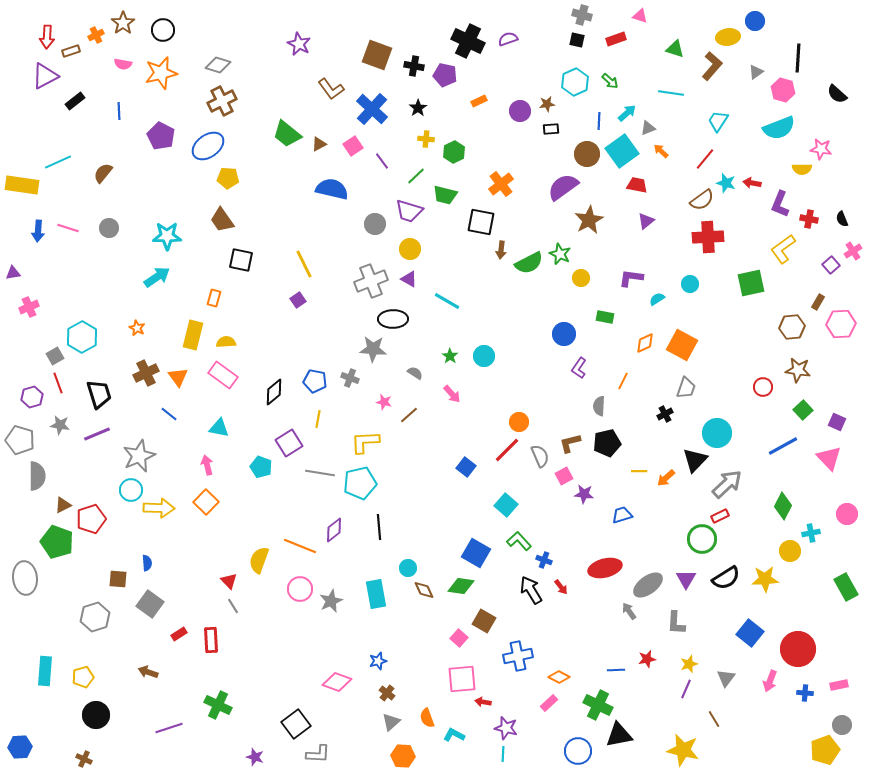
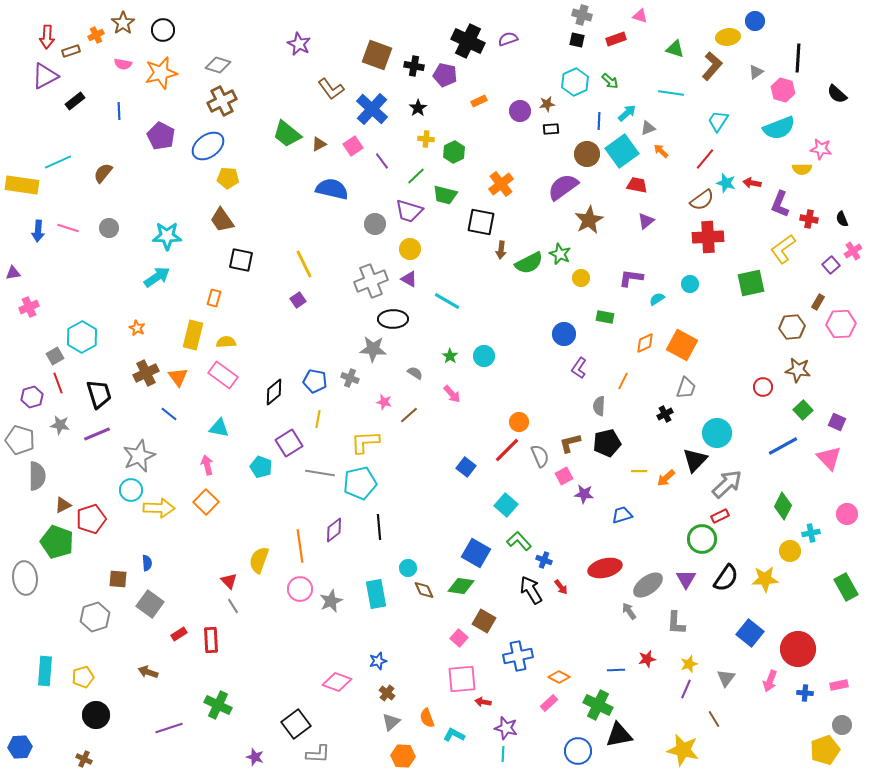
orange line at (300, 546): rotated 60 degrees clockwise
black semicircle at (726, 578): rotated 24 degrees counterclockwise
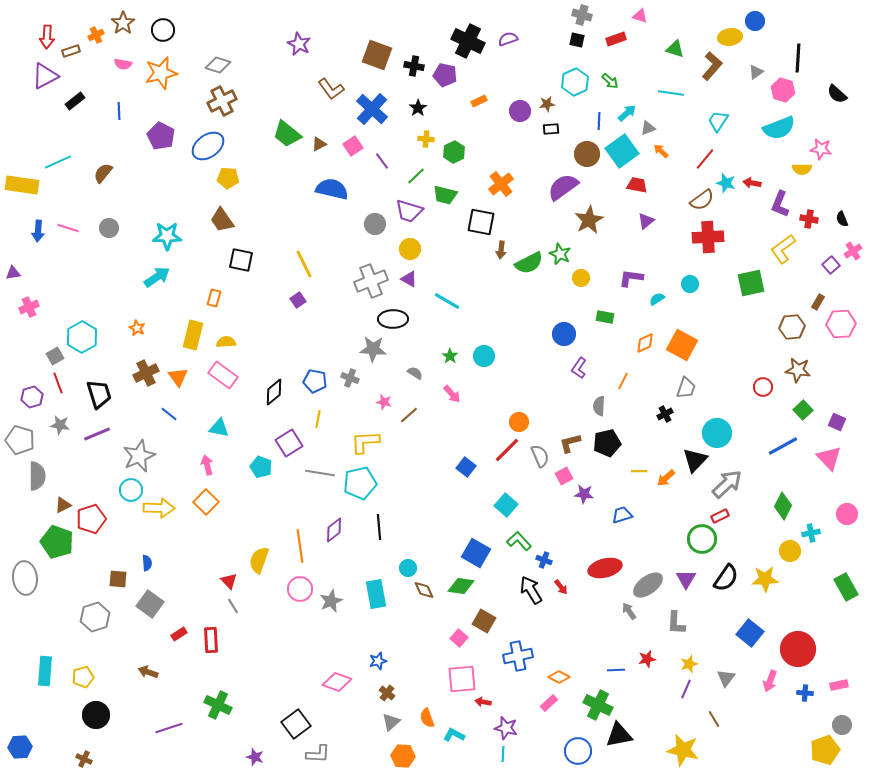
yellow ellipse at (728, 37): moved 2 px right
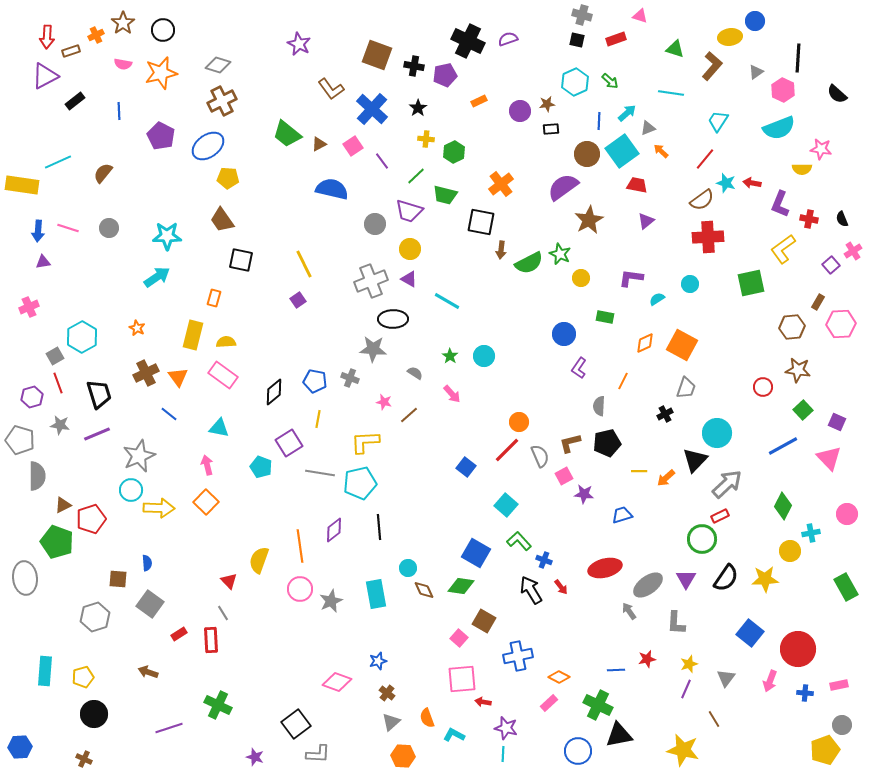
purple pentagon at (445, 75): rotated 25 degrees counterclockwise
pink hexagon at (783, 90): rotated 10 degrees clockwise
purple triangle at (13, 273): moved 30 px right, 11 px up
gray line at (233, 606): moved 10 px left, 7 px down
black circle at (96, 715): moved 2 px left, 1 px up
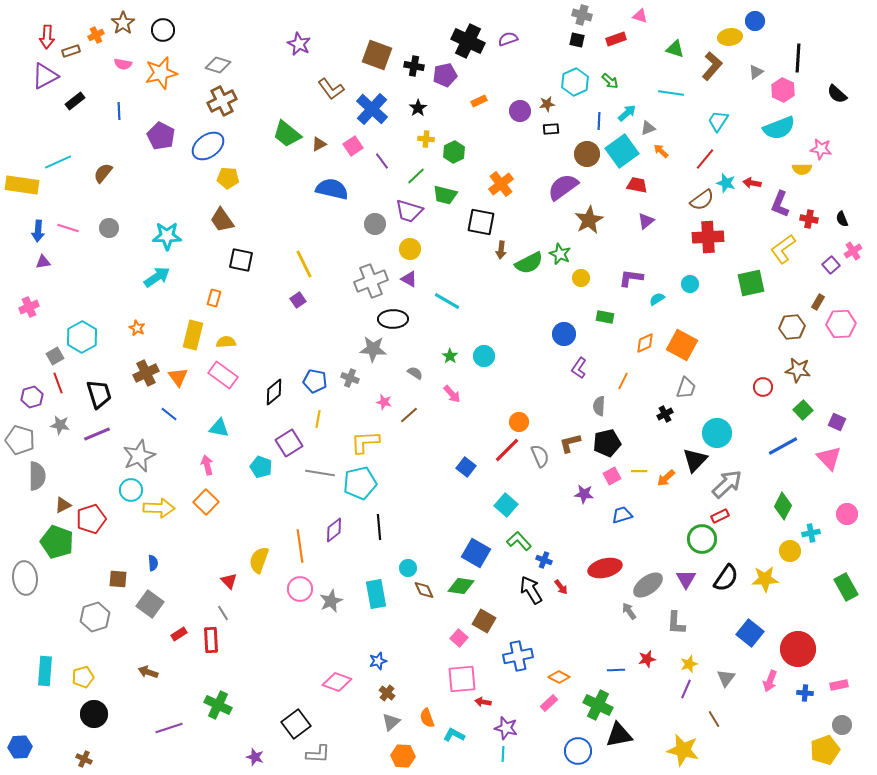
pink square at (564, 476): moved 48 px right
blue semicircle at (147, 563): moved 6 px right
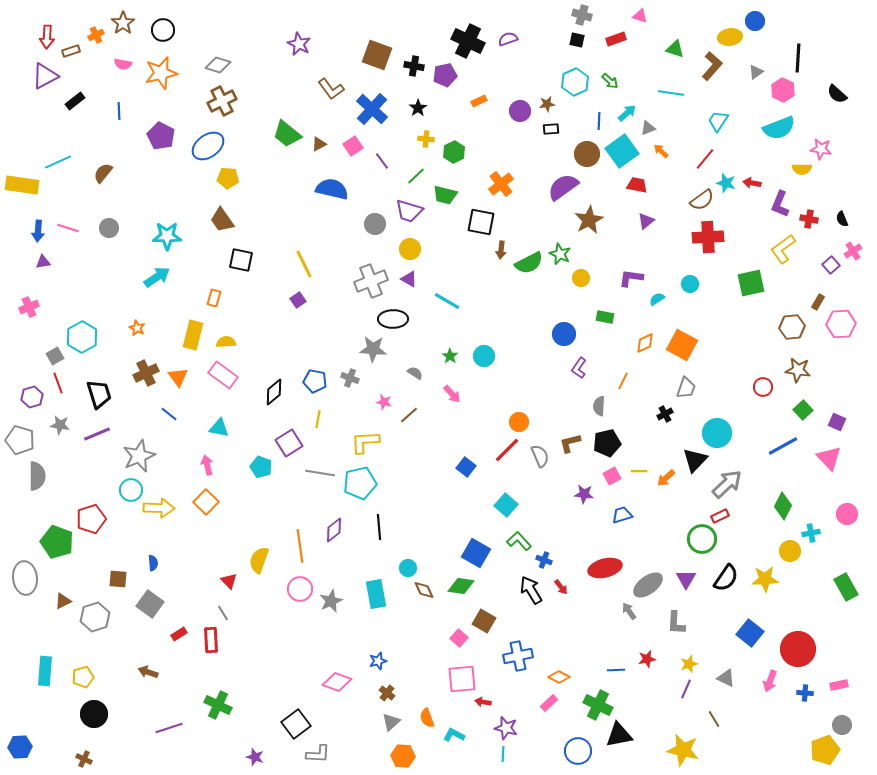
brown triangle at (63, 505): moved 96 px down
gray triangle at (726, 678): rotated 42 degrees counterclockwise
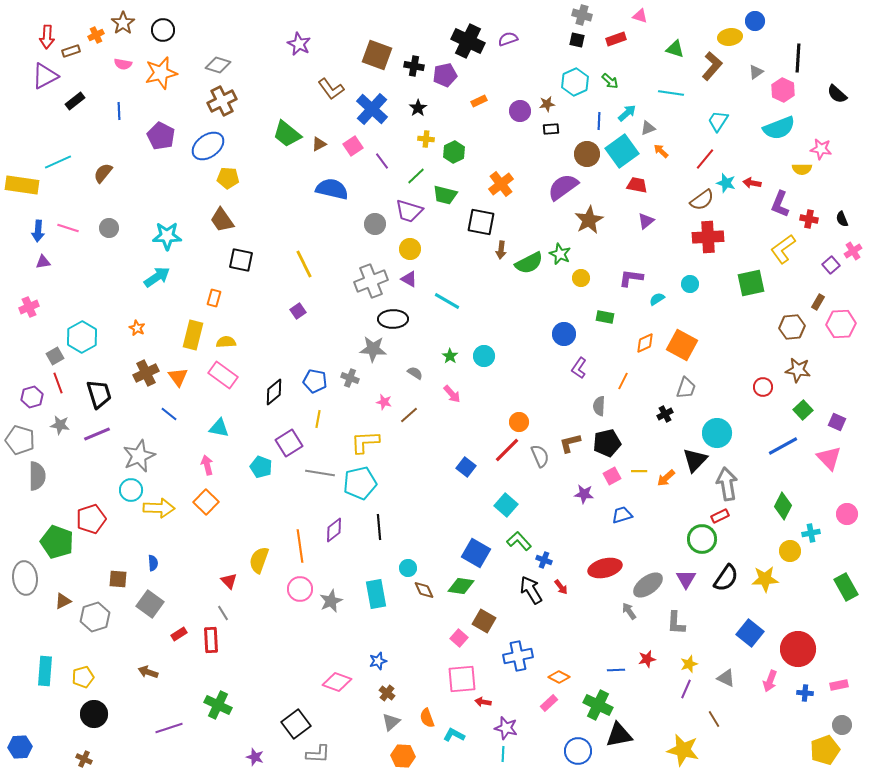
purple square at (298, 300): moved 11 px down
gray arrow at (727, 484): rotated 56 degrees counterclockwise
